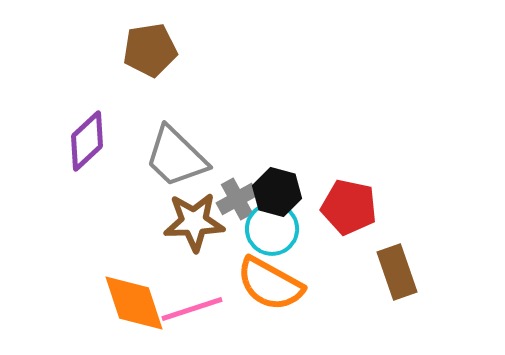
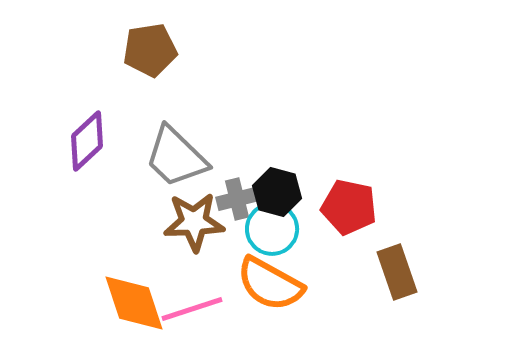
gray cross: rotated 15 degrees clockwise
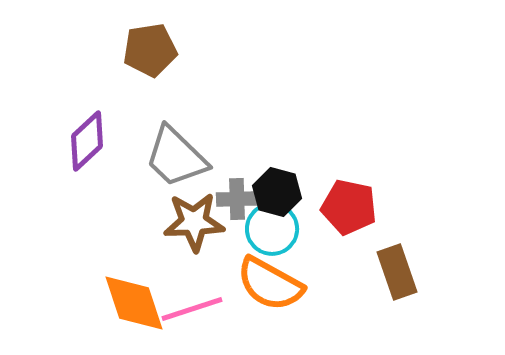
gray cross: rotated 12 degrees clockwise
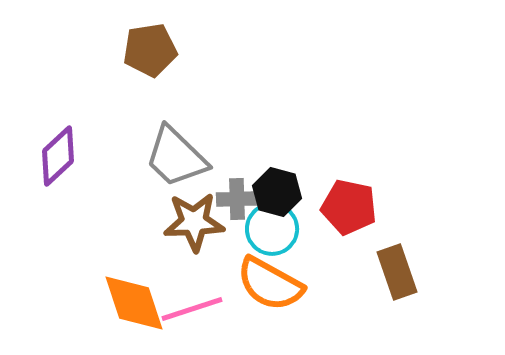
purple diamond: moved 29 px left, 15 px down
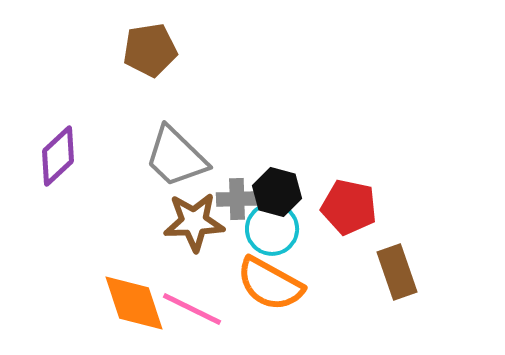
pink line: rotated 44 degrees clockwise
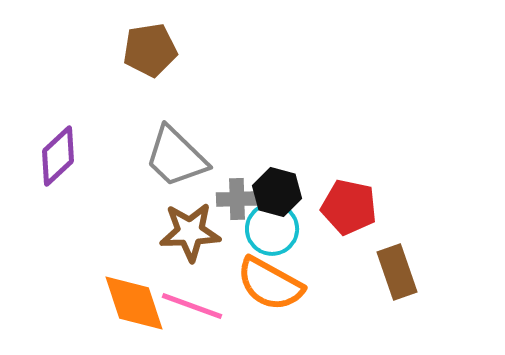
brown star: moved 4 px left, 10 px down
pink line: moved 3 px up; rotated 6 degrees counterclockwise
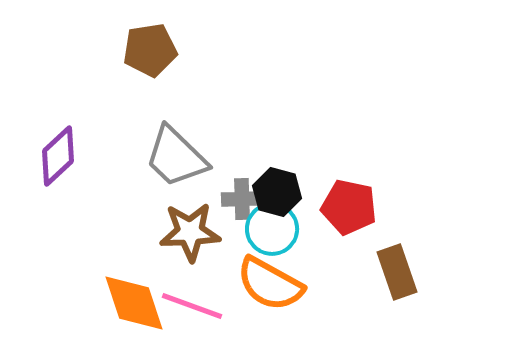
gray cross: moved 5 px right
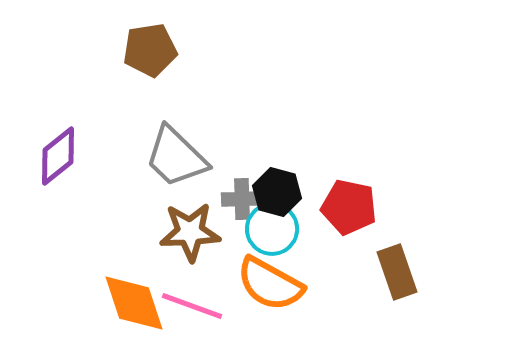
purple diamond: rotated 4 degrees clockwise
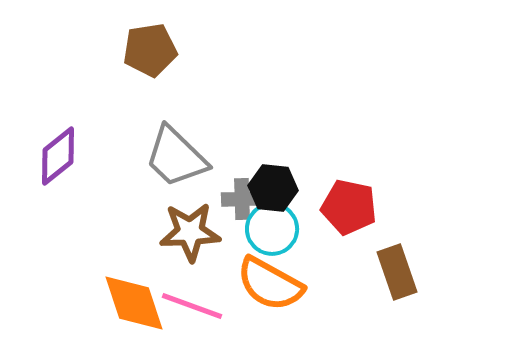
black hexagon: moved 4 px left, 4 px up; rotated 9 degrees counterclockwise
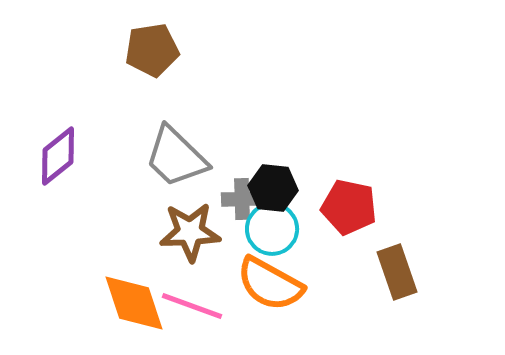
brown pentagon: moved 2 px right
